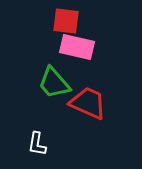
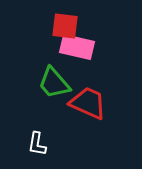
red square: moved 1 px left, 5 px down
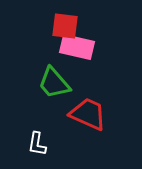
red trapezoid: moved 11 px down
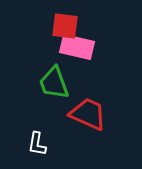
green trapezoid: rotated 21 degrees clockwise
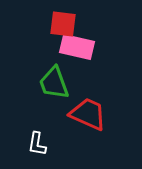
red square: moved 2 px left, 2 px up
